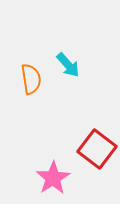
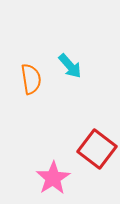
cyan arrow: moved 2 px right, 1 px down
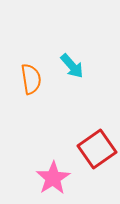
cyan arrow: moved 2 px right
red square: rotated 18 degrees clockwise
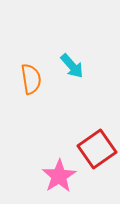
pink star: moved 6 px right, 2 px up
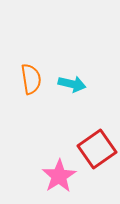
cyan arrow: moved 18 px down; rotated 36 degrees counterclockwise
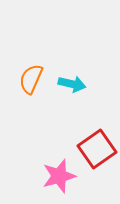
orange semicircle: rotated 148 degrees counterclockwise
pink star: rotated 16 degrees clockwise
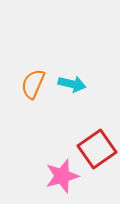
orange semicircle: moved 2 px right, 5 px down
pink star: moved 3 px right
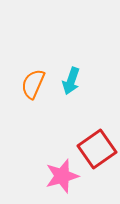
cyan arrow: moved 1 px left, 3 px up; rotated 96 degrees clockwise
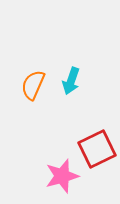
orange semicircle: moved 1 px down
red square: rotated 9 degrees clockwise
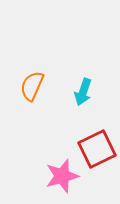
cyan arrow: moved 12 px right, 11 px down
orange semicircle: moved 1 px left, 1 px down
